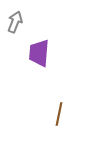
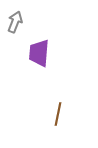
brown line: moved 1 px left
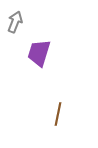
purple trapezoid: rotated 12 degrees clockwise
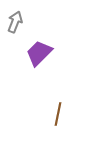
purple trapezoid: rotated 28 degrees clockwise
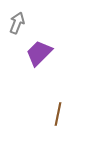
gray arrow: moved 2 px right, 1 px down
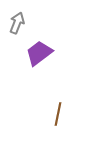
purple trapezoid: rotated 8 degrees clockwise
